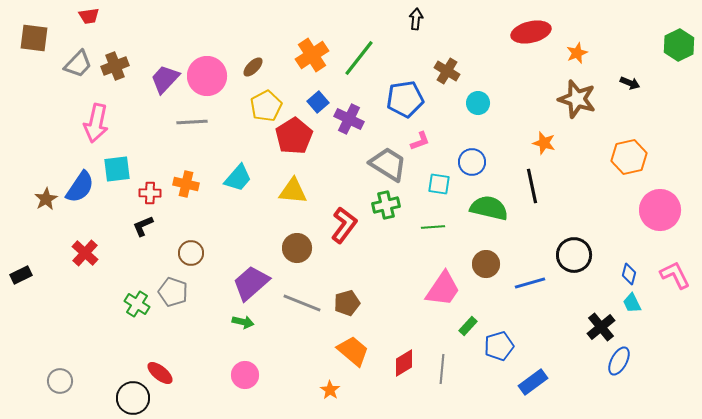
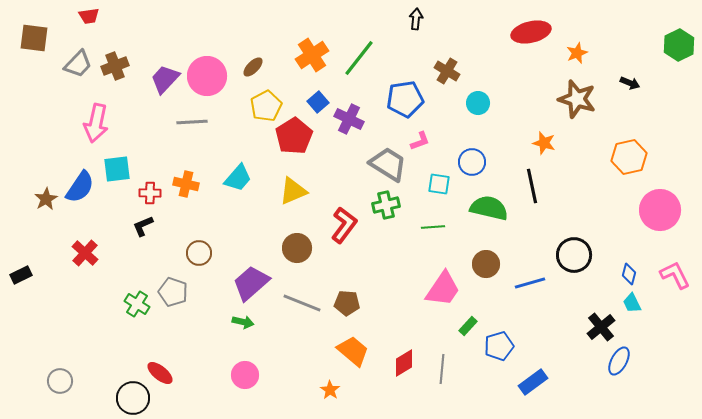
yellow triangle at (293, 191): rotated 28 degrees counterclockwise
brown circle at (191, 253): moved 8 px right
brown pentagon at (347, 303): rotated 20 degrees clockwise
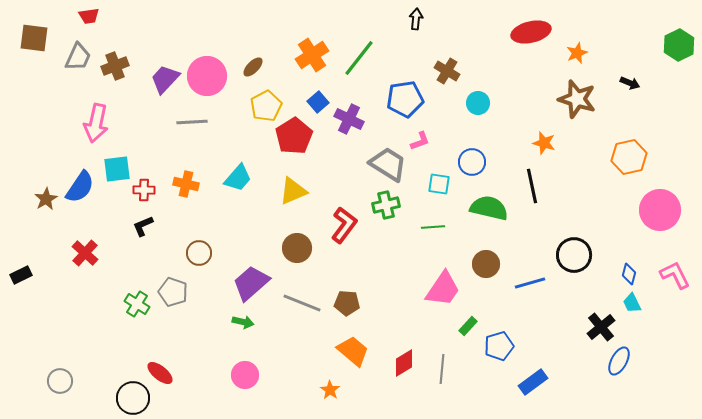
gray trapezoid at (78, 64): moved 7 px up; rotated 20 degrees counterclockwise
red cross at (150, 193): moved 6 px left, 3 px up
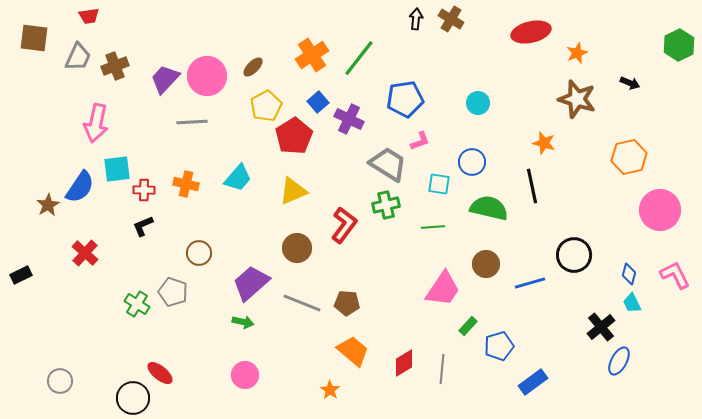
brown cross at (447, 71): moved 4 px right, 52 px up
brown star at (46, 199): moved 2 px right, 6 px down
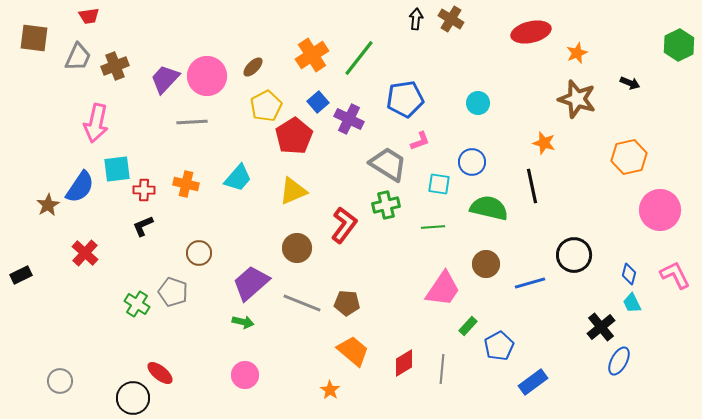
blue pentagon at (499, 346): rotated 12 degrees counterclockwise
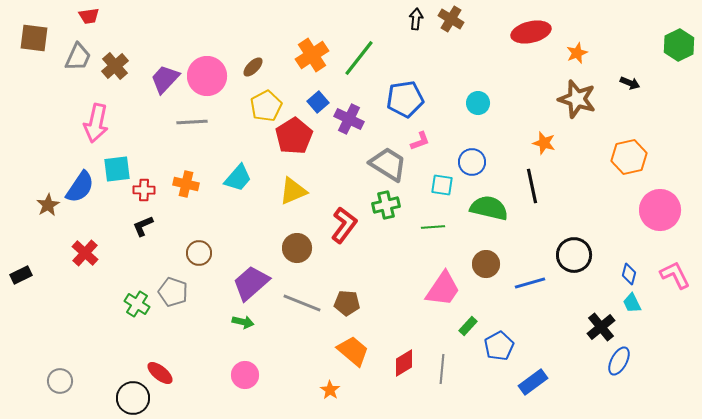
brown cross at (115, 66): rotated 20 degrees counterclockwise
cyan square at (439, 184): moved 3 px right, 1 px down
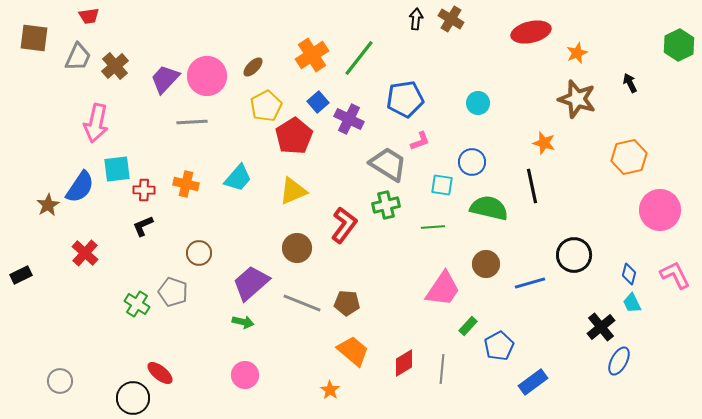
black arrow at (630, 83): rotated 138 degrees counterclockwise
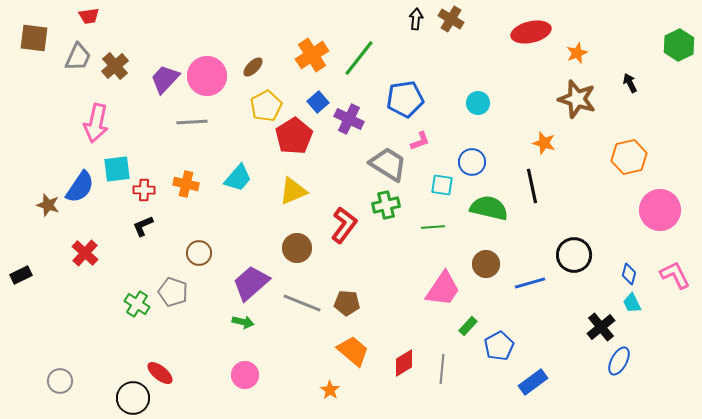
brown star at (48, 205): rotated 25 degrees counterclockwise
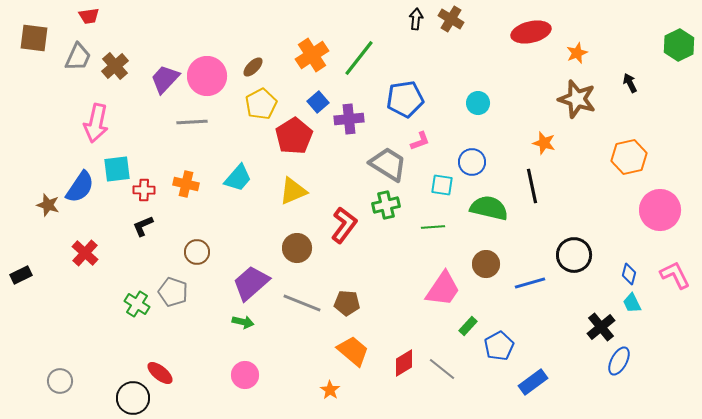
yellow pentagon at (266, 106): moved 5 px left, 2 px up
purple cross at (349, 119): rotated 32 degrees counterclockwise
brown circle at (199, 253): moved 2 px left, 1 px up
gray line at (442, 369): rotated 56 degrees counterclockwise
